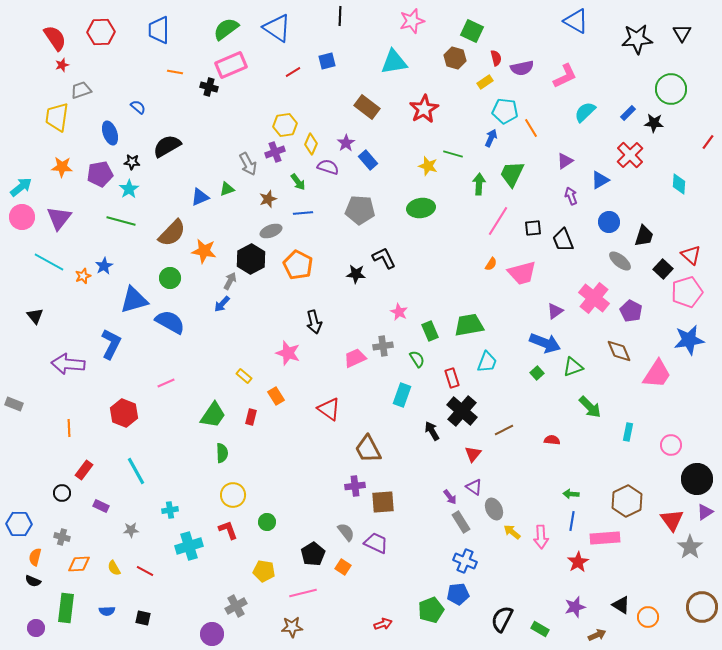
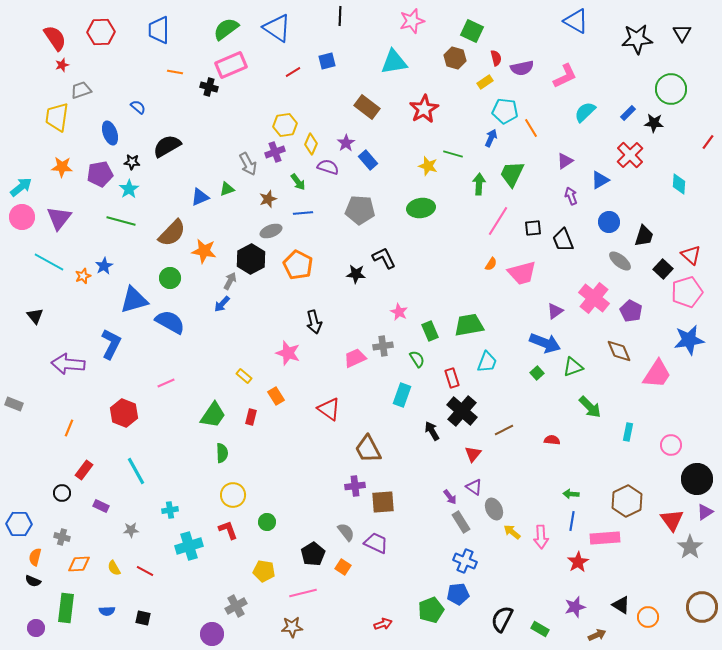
orange line at (69, 428): rotated 24 degrees clockwise
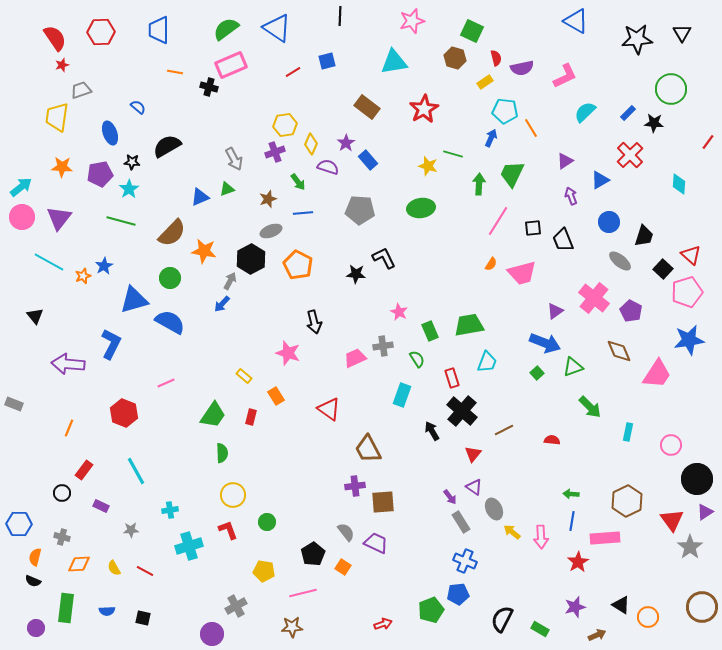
gray arrow at (248, 164): moved 14 px left, 5 px up
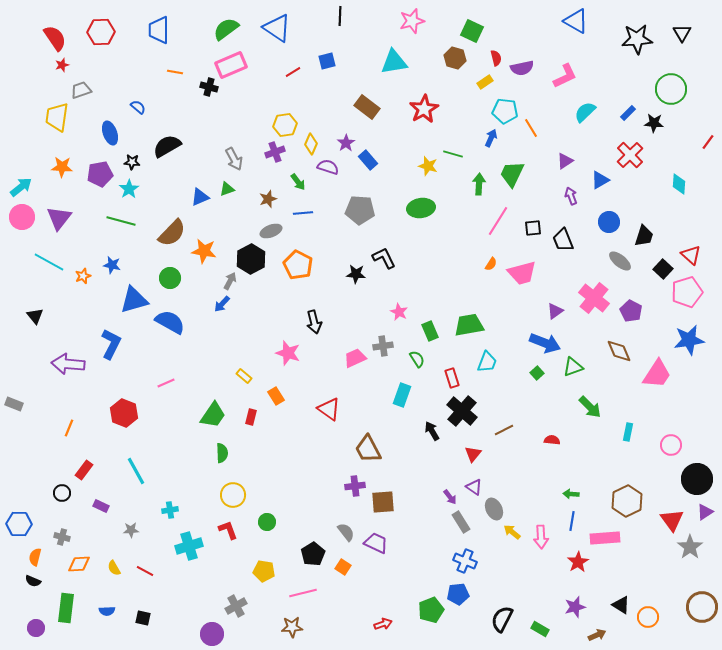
blue star at (104, 266): moved 8 px right, 1 px up; rotated 30 degrees counterclockwise
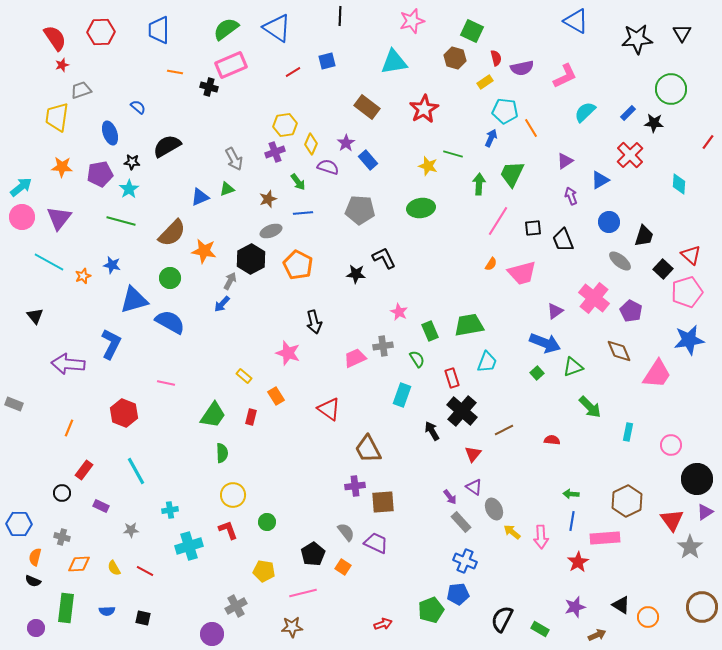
pink line at (166, 383): rotated 36 degrees clockwise
gray rectangle at (461, 522): rotated 10 degrees counterclockwise
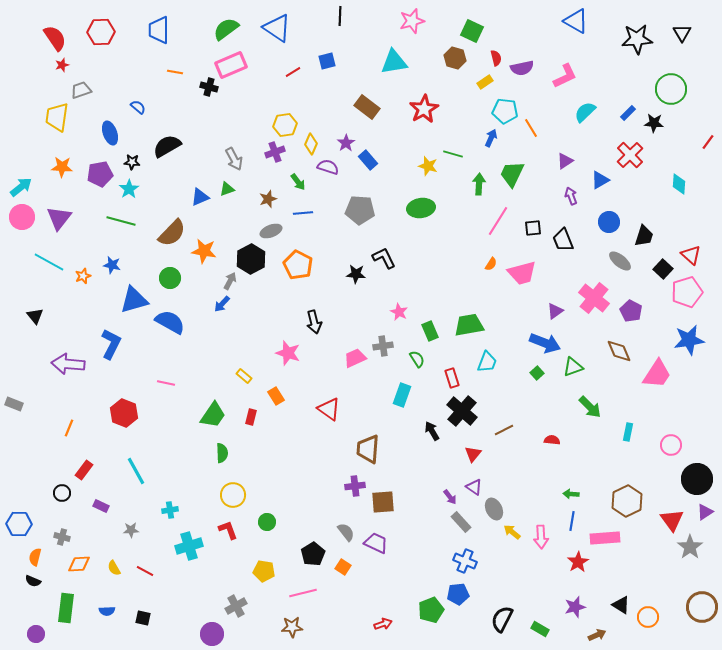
brown trapezoid at (368, 449): rotated 32 degrees clockwise
purple circle at (36, 628): moved 6 px down
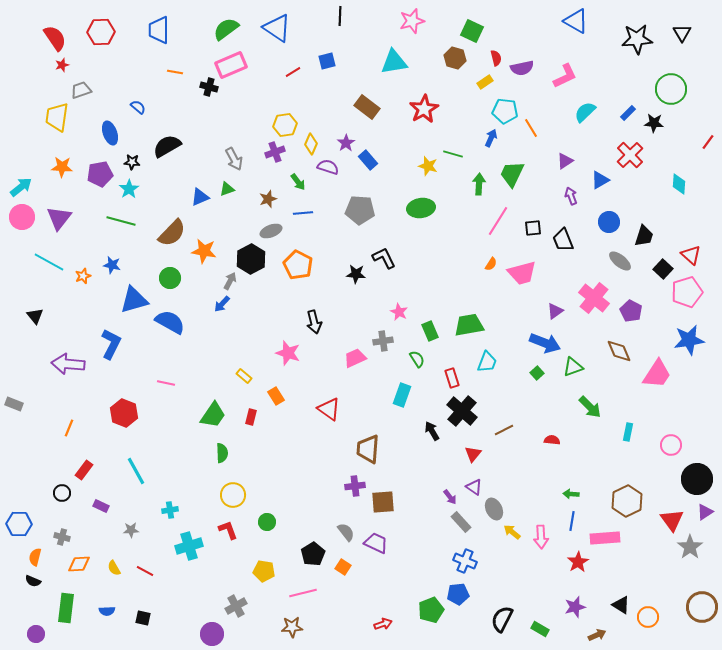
gray cross at (383, 346): moved 5 px up
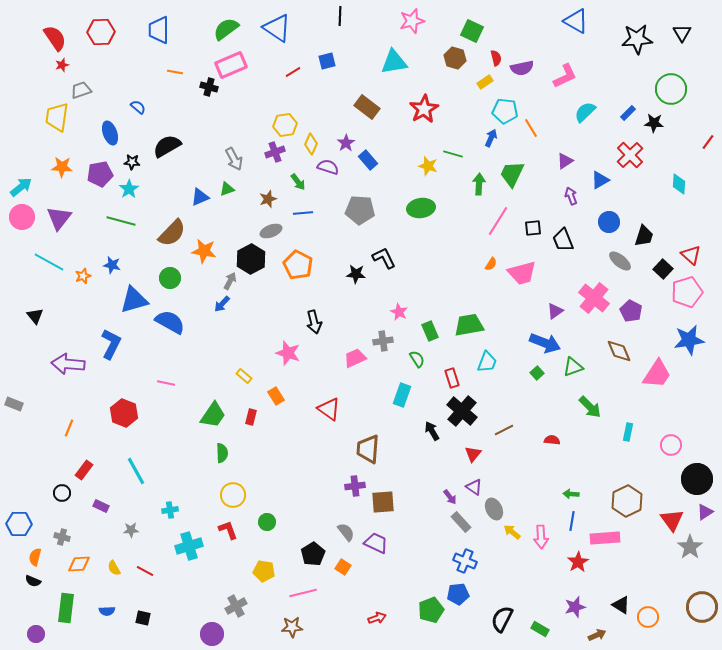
red arrow at (383, 624): moved 6 px left, 6 px up
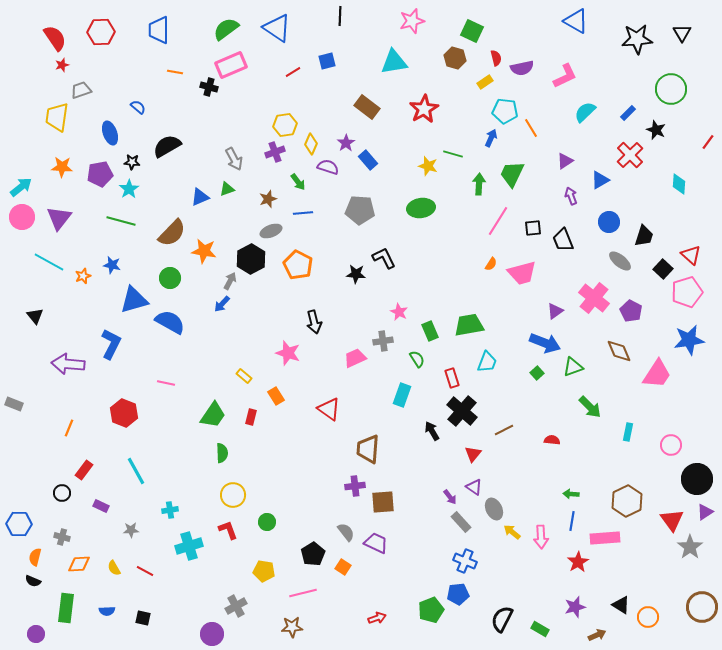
black star at (654, 123): moved 2 px right, 7 px down; rotated 18 degrees clockwise
